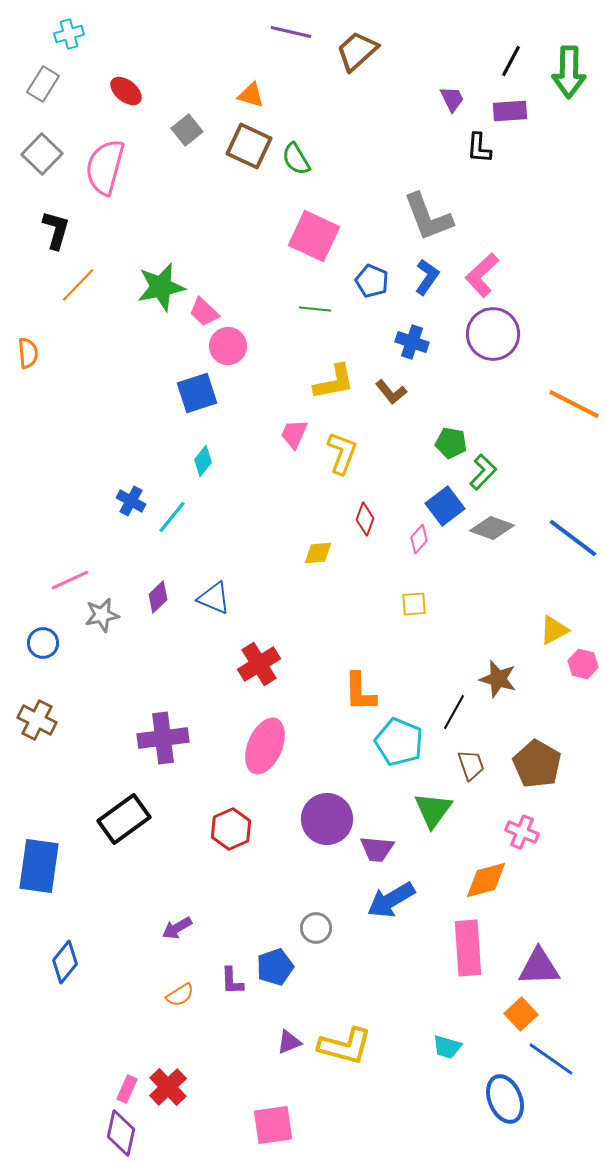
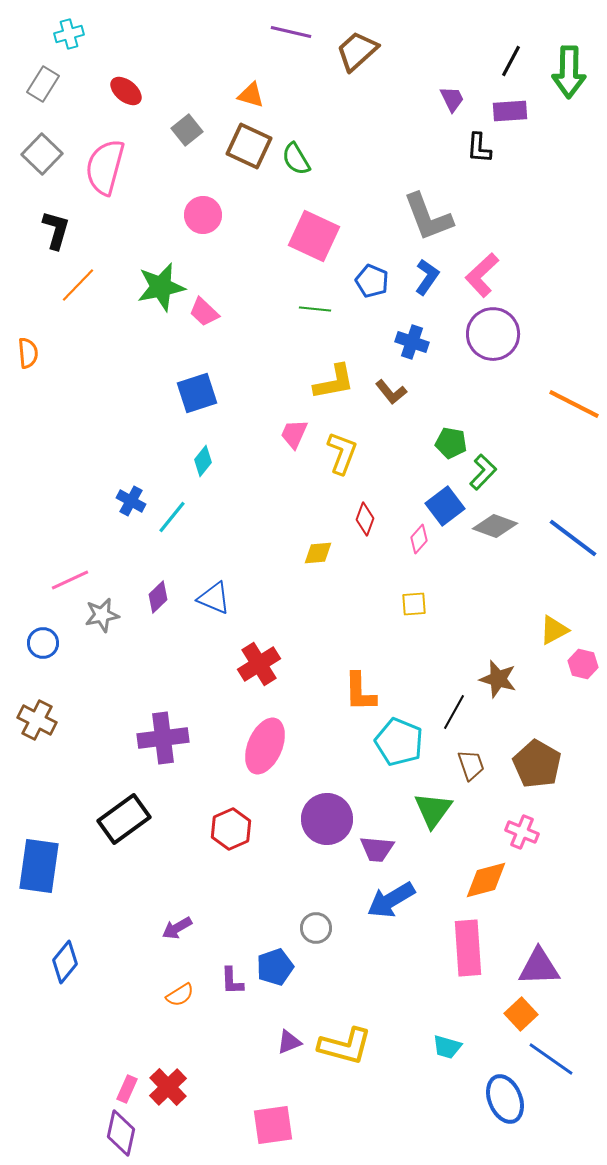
pink circle at (228, 346): moved 25 px left, 131 px up
gray diamond at (492, 528): moved 3 px right, 2 px up
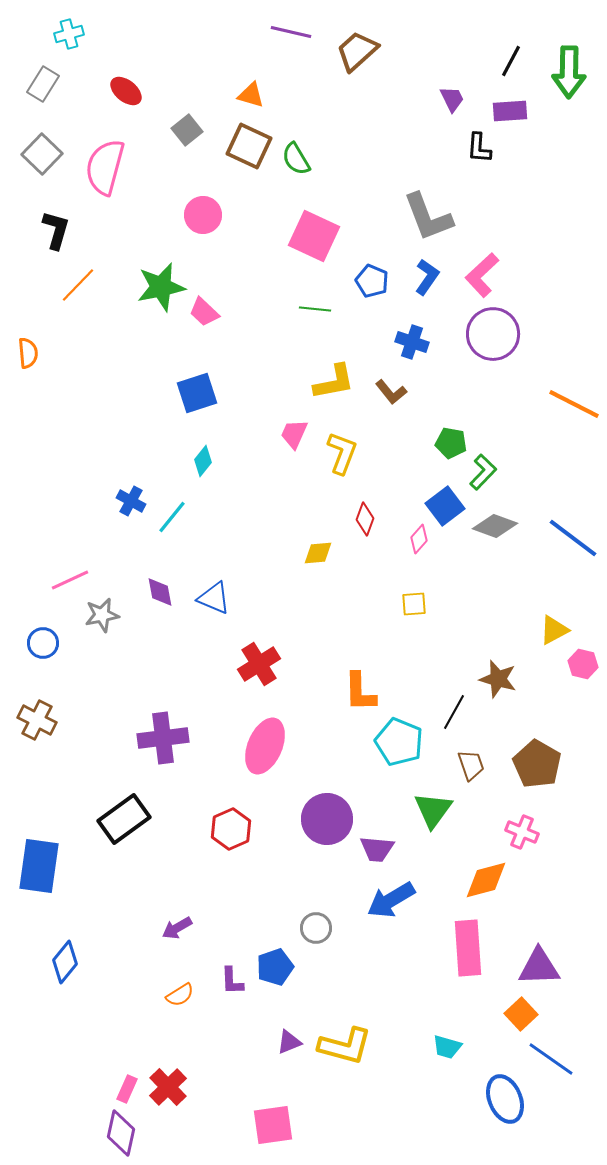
purple diamond at (158, 597): moved 2 px right, 5 px up; rotated 56 degrees counterclockwise
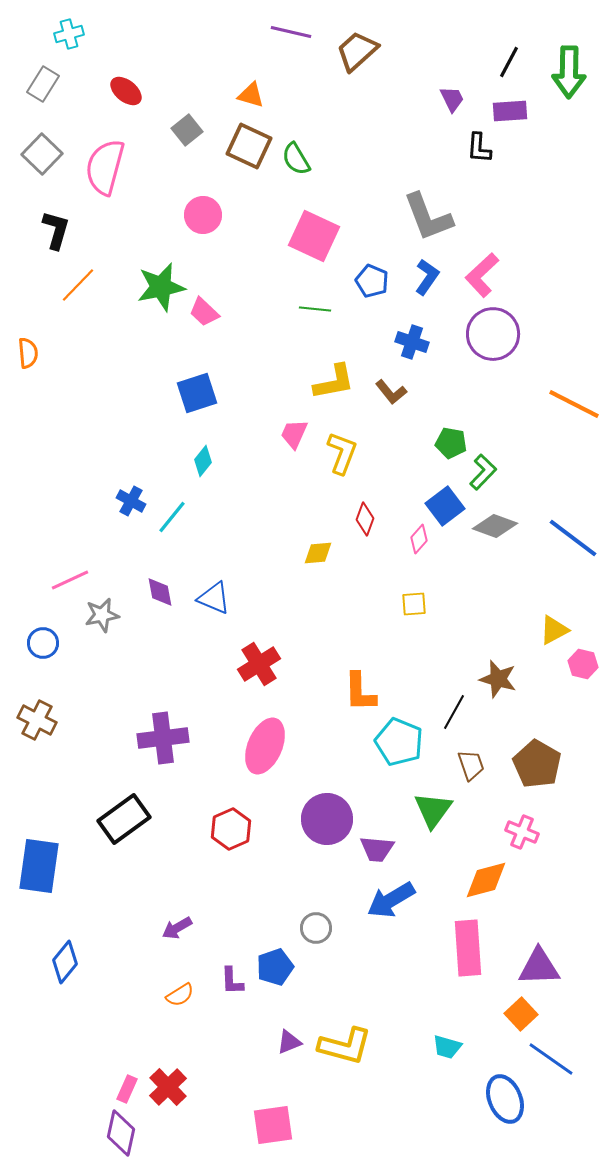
black line at (511, 61): moved 2 px left, 1 px down
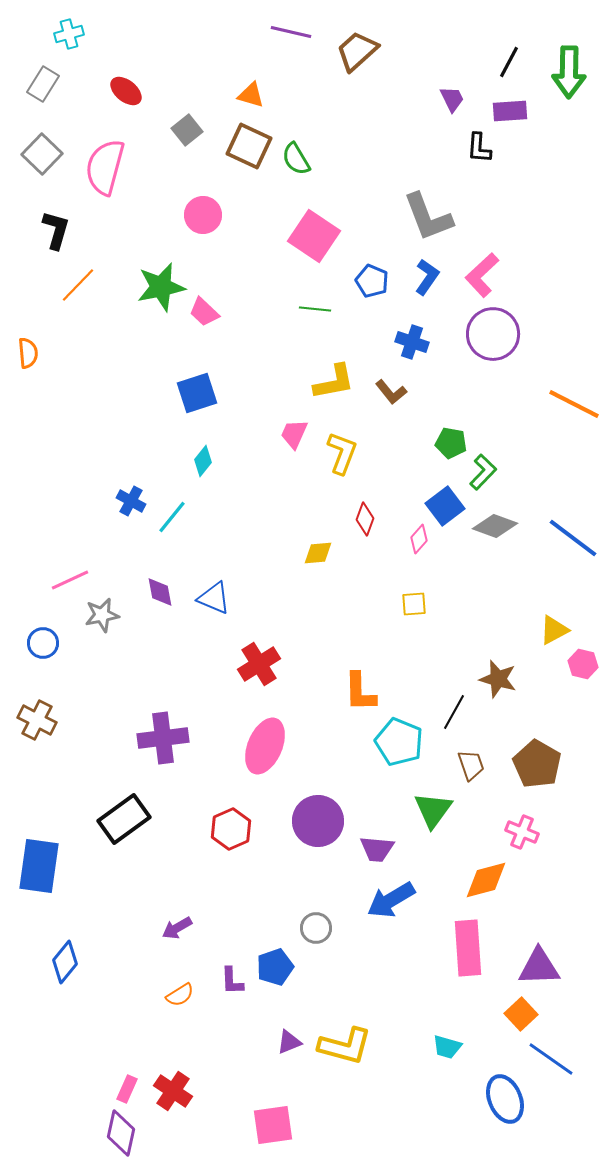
pink square at (314, 236): rotated 9 degrees clockwise
purple circle at (327, 819): moved 9 px left, 2 px down
red cross at (168, 1087): moved 5 px right, 4 px down; rotated 12 degrees counterclockwise
